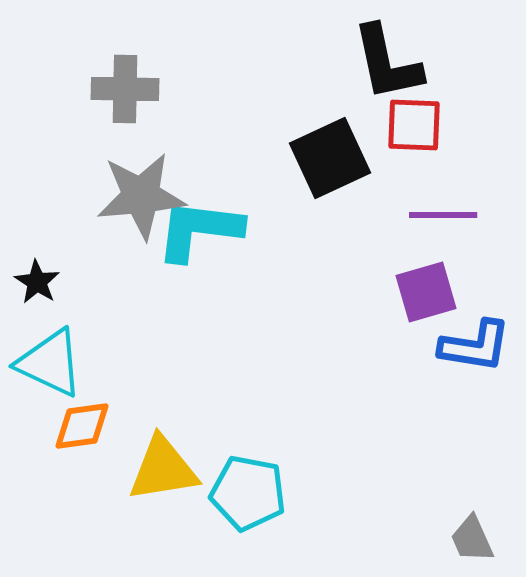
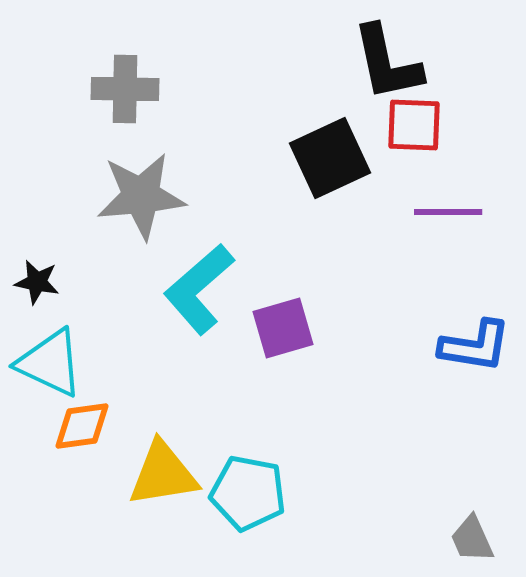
purple line: moved 5 px right, 3 px up
cyan L-shape: moved 59 px down; rotated 48 degrees counterclockwise
black star: rotated 21 degrees counterclockwise
purple square: moved 143 px left, 36 px down
yellow triangle: moved 5 px down
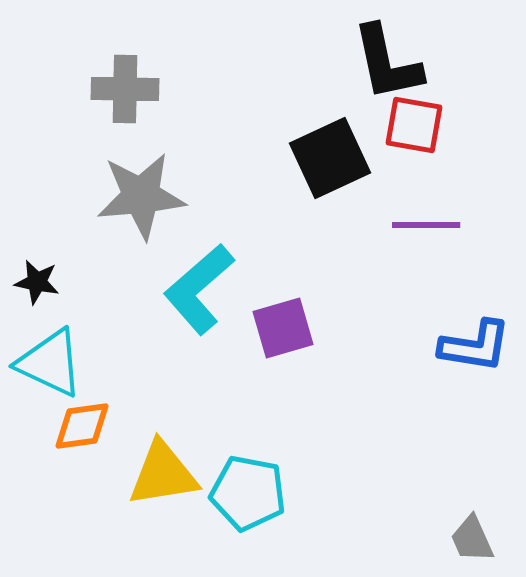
red square: rotated 8 degrees clockwise
purple line: moved 22 px left, 13 px down
